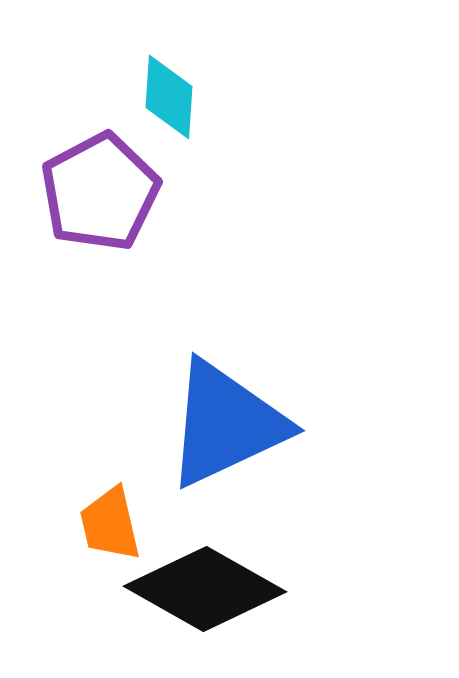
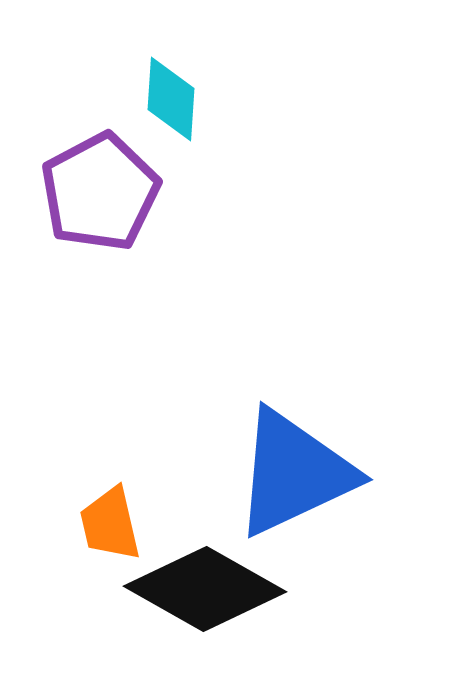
cyan diamond: moved 2 px right, 2 px down
blue triangle: moved 68 px right, 49 px down
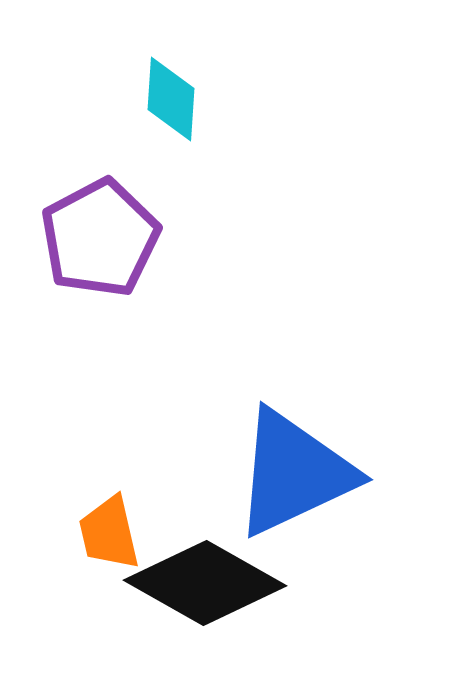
purple pentagon: moved 46 px down
orange trapezoid: moved 1 px left, 9 px down
black diamond: moved 6 px up
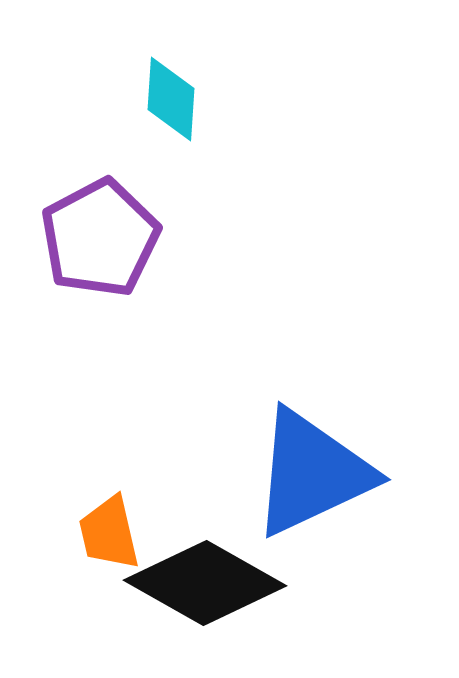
blue triangle: moved 18 px right
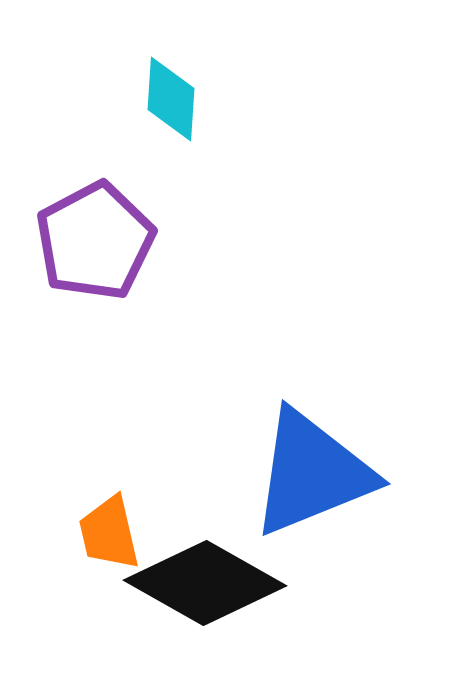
purple pentagon: moved 5 px left, 3 px down
blue triangle: rotated 3 degrees clockwise
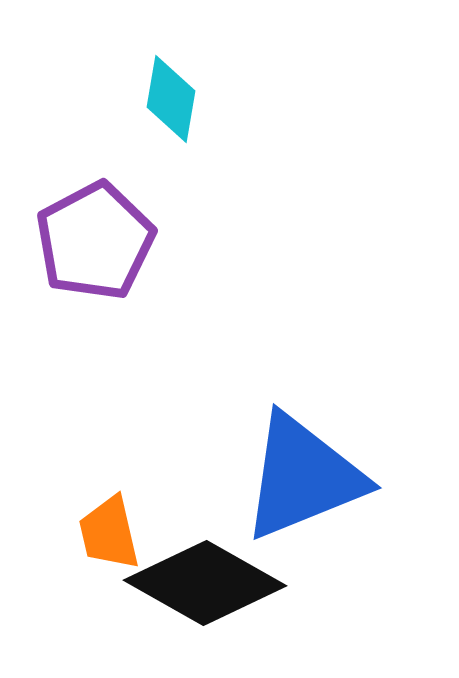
cyan diamond: rotated 6 degrees clockwise
blue triangle: moved 9 px left, 4 px down
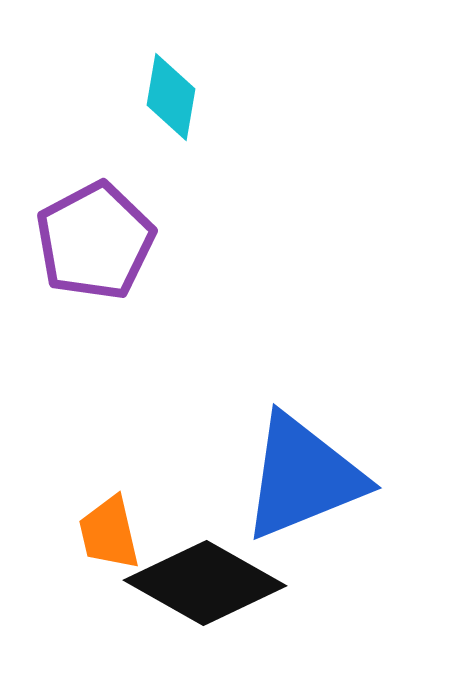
cyan diamond: moved 2 px up
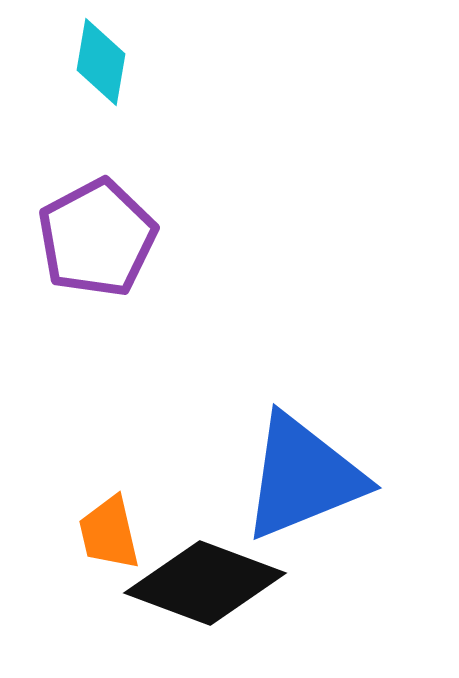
cyan diamond: moved 70 px left, 35 px up
purple pentagon: moved 2 px right, 3 px up
black diamond: rotated 9 degrees counterclockwise
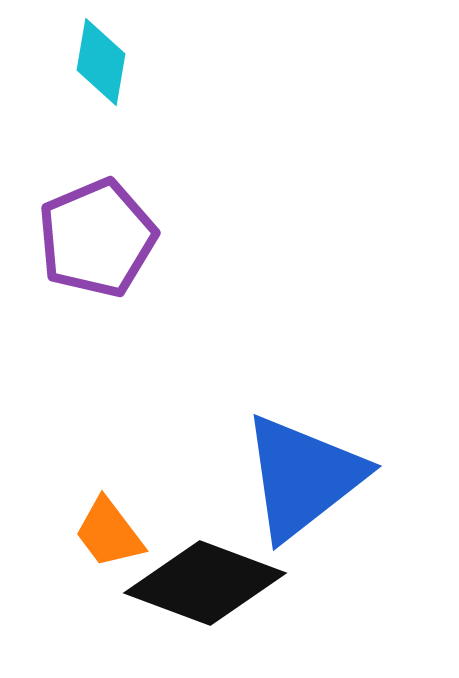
purple pentagon: rotated 5 degrees clockwise
blue triangle: rotated 16 degrees counterclockwise
orange trapezoid: rotated 24 degrees counterclockwise
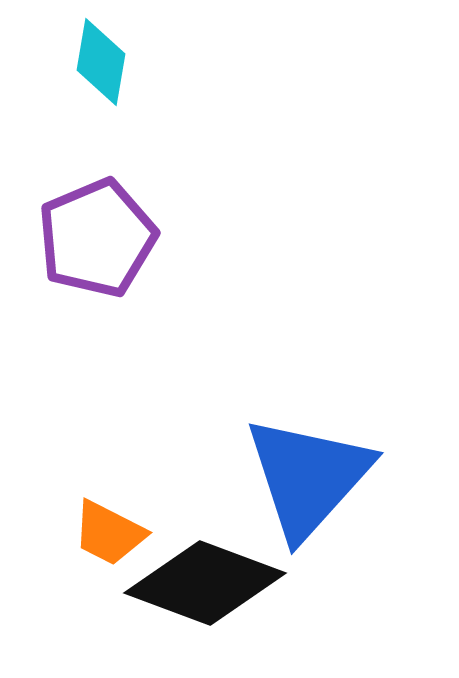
blue triangle: moved 5 px right; rotated 10 degrees counterclockwise
orange trapezoid: rotated 26 degrees counterclockwise
